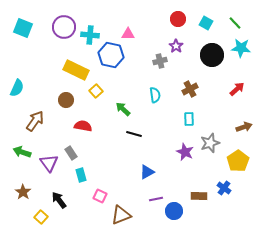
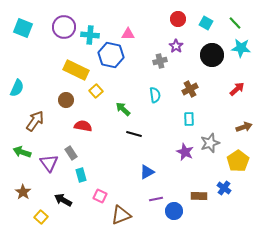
black arrow at (59, 200): moved 4 px right; rotated 24 degrees counterclockwise
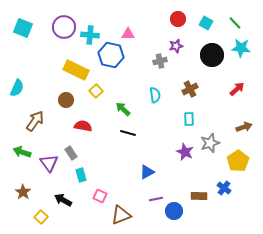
purple star at (176, 46): rotated 24 degrees clockwise
black line at (134, 134): moved 6 px left, 1 px up
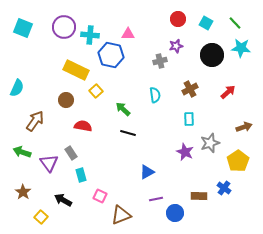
red arrow at (237, 89): moved 9 px left, 3 px down
blue circle at (174, 211): moved 1 px right, 2 px down
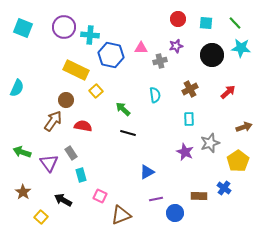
cyan square at (206, 23): rotated 24 degrees counterclockwise
pink triangle at (128, 34): moved 13 px right, 14 px down
brown arrow at (35, 121): moved 18 px right
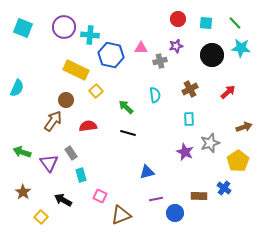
green arrow at (123, 109): moved 3 px right, 2 px up
red semicircle at (83, 126): moved 5 px right; rotated 18 degrees counterclockwise
blue triangle at (147, 172): rotated 14 degrees clockwise
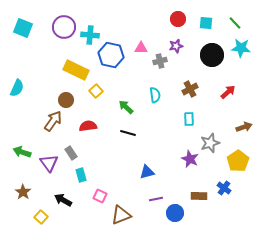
purple star at (185, 152): moved 5 px right, 7 px down
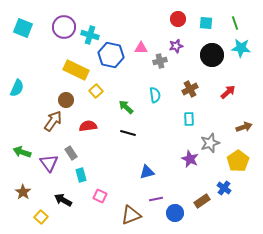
green line at (235, 23): rotated 24 degrees clockwise
cyan cross at (90, 35): rotated 12 degrees clockwise
brown rectangle at (199, 196): moved 3 px right, 5 px down; rotated 35 degrees counterclockwise
brown triangle at (121, 215): moved 10 px right
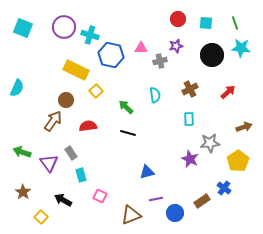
gray star at (210, 143): rotated 12 degrees clockwise
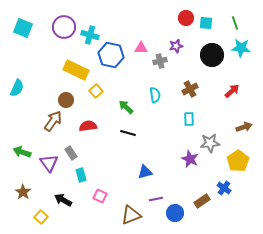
red circle at (178, 19): moved 8 px right, 1 px up
red arrow at (228, 92): moved 4 px right, 1 px up
blue triangle at (147, 172): moved 2 px left
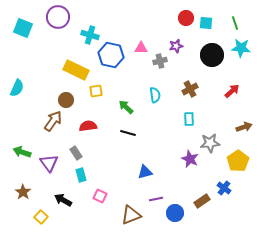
purple circle at (64, 27): moved 6 px left, 10 px up
yellow square at (96, 91): rotated 32 degrees clockwise
gray rectangle at (71, 153): moved 5 px right
